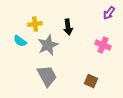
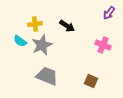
black arrow: moved 1 px left, 1 px up; rotated 49 degrees counterclockwise
gray star: moved 6 px left
gray trapezoid: rotated 40 degrees counterclockwise
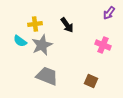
black arrow: moved 1 px up; rotated 21 degrees clockwise
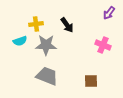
yellow cross: moved 1 px right
cyan semicircle: rotated 56 degrees counterclockwise
gray star: moved 4 px right; rotated 25 degrees clockwise
brown square: rotated 24 degrees counterclockwise
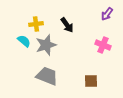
purple arrow: moved 2 px left, 1 px down
cyan semicircle: moved 4 px right; rotated 120 degrees counterclockwise
gray star: rotated 20 degrees counterclockwise
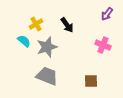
yellow cross: rotated 24 degrees counterclockwise
gray star: moved 1 px right, 2 px down
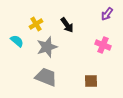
cyan semicircle: moved 7 px left
gray trapezoid: moved 1 px left, 1 px down
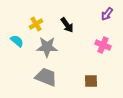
gray star: rotated 20 degrees clockwise
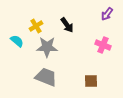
yellow cross: moved 2 px down
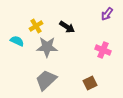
black arrow: moved 2 px down; rotated 21 degrees counterclockwise
cyan semicircle: rotated 16 degrees counterclockwise
pink cross: moved 5 px down
gray trapezoid: moved 3 px down; rotated 65 degrees counterclockwise
brown square: moved 1 px left, 2 px down; rotated 24 degrees counterclockwise
